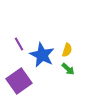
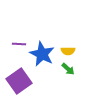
purple line: rotated 56 degrees counterclockwise
yellow semicircle: moved 1 px right, 1 px down; rotated 72 degrees clockwise
blue star: moved 1 px up
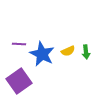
yellow semicircle: rotated 24 degrees counterclockwise
green arrow: moved 18 px right, 17 px up; rotated 40 degrees clockwise
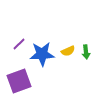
purple line: rotated 48 degrees counterclockwise
blue star: rotated 30 degrees counterclockwise
purple square: rotated 15 degrees clockwise
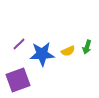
green arrow: moved 1 px right, 5 px up; rotated 24 degrees clockwise
purple square: moved 1 px left, 1 px up
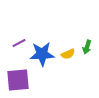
purple line: moved 1 px up; rotated 16 degrees clockwise
yellow semicircle: moved 3 px down
purple square: rotated 15 degrees clockwise
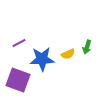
blue star: moved 5 px down
purple square: rotated 25 degrees clockwise
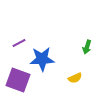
yellow semicircle: moved 7 px right, 24 px down
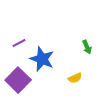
green arrow: rotated 40 degrees counterclockwise
blue star: rotated 25 degrees clockwise
purple square: rotated 25 degrees clockwise
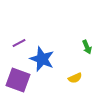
purple square: rotated 25 degrees counterclockwise
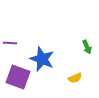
purple line: moved 9 px left; rotated 32 degrees clockwise
purple square: moved 3 px up
